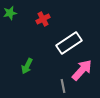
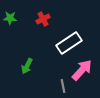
green star: moved 5 px down; rotated 16 degrees clockwise
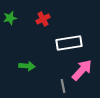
green star: rotated 16 degrees counterclockwise
white rectangle: rotated 25 degrees clockwise
green arrow: rotated 112 degrees counterclockwise
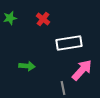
red cross: rotated 24 degrees counterclockwise
gray line: moved 2 px down
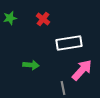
green arrow: moved 4 px right, 1 px up
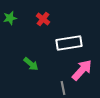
green arrow: moved 1 px up; rotated 35 degrees clockwise
